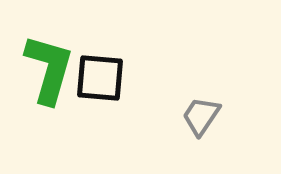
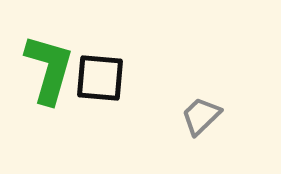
gray trapezoid: rotated 12 degrees clockwise
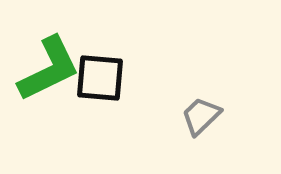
green L-shape: rotated 48 degrees clockwise
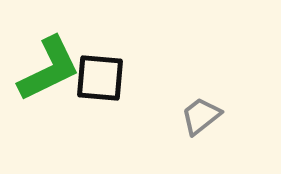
gray trapezoid: rotated 6 degrees clockwise
